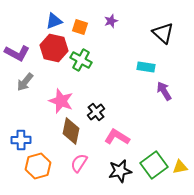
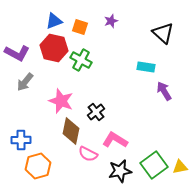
pink L-shape: moved 2 px left, 3 px down
pink semicircle: moved 9 px right, 9 px up; rotated 96 degrees counterclockwise
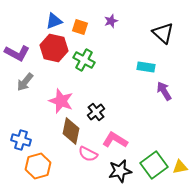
green cross: moved 3 px right
blue cross: rotated 18 degrees clockwise
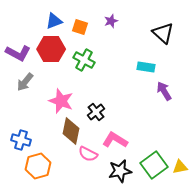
red hexagon: moved 3 px left, 1 px down; rotated 12 degrees counterclockwise
purple L-shape: moved 1 px right
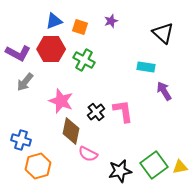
pink L-shape: moved 8 px right, 29 px up; rotated 50 degrees clockwise
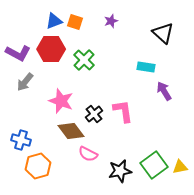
orange square: moved 5 px left, 5 px up
green cross: rotated 15 degrees clockwise
black cross: moved 2 px left, 2 px down
brown diamond: rotated 48 degrees counterclockwise
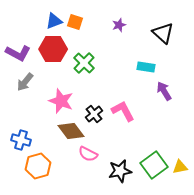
purple star: moved 8 px right, 4 px down
red hexagon: moved 2 px right
green cross: moved 3 px down
pink L-shape: rotated 20 degrees counterclockwise
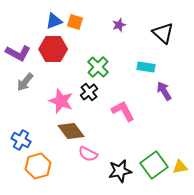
green cross: moved 14 px right, 4 px down
black cross: moved 5 px left, 22 px up
blue cross: rotated 12 degrees clockwise
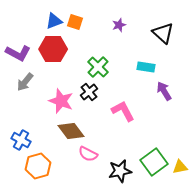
green square: moved 3 px up
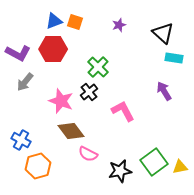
cyan rectangle: moved 28 px right, 9 px up
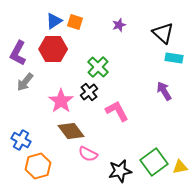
blue triangle: rotated 12 degrees counterclockwise
purple L-shape: rotated 90 degrees clockwise
pink star: rotated 15 degrees clockwise
pink L-shape: moved 6 px left
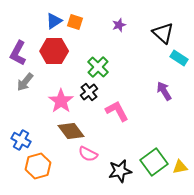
red hexagon: moved 1 px right, 2 px down
cyan rectangle: moved 5 px right; rotated 24 degrees clockwise
